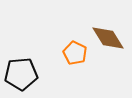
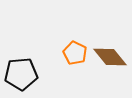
brown diamond: moved 2 px right, 19 px down; rotated 8 degrees counterclockwise
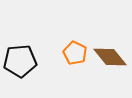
black pentagon: moved 1 px left, 13 px up
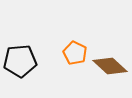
brown diamond: moved 9 px down; rotated 8 degrees counterclockwise
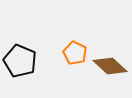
black pentagon: rotated 28 degrees clockwise
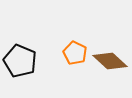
brown diamond: moved 5 px up
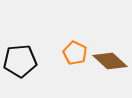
black pentagon: rotated 28 degrees counterclockwise
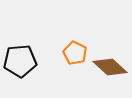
brown diamond: moved 6 px down
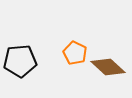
brown diamond: moved 2 px left
